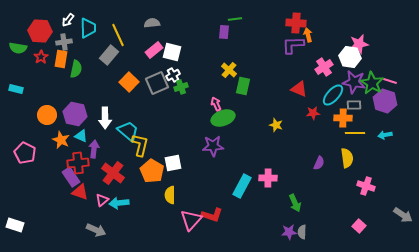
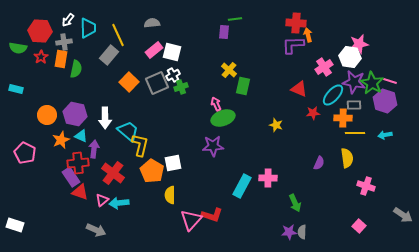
orange star at (61, 140): rotated 24 degrees clockwise
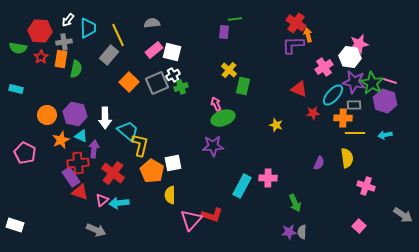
red cross at (296, 23): rotated 30 degrees clockwise
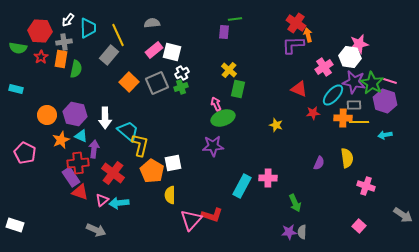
white cross at (173, 75): moved 9 px right, 2 px up
green rectangle at (243, 86): moved 5 px left, 3 px down
yellow line at (355, 133): moved 4 px right, 11 px up
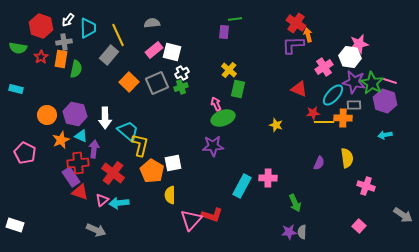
red hexagon at (40, 31): moved 1 px right, 5 px up; rotated 15 degrees clockwise
yellow line at (359, 122): moved 35 px left
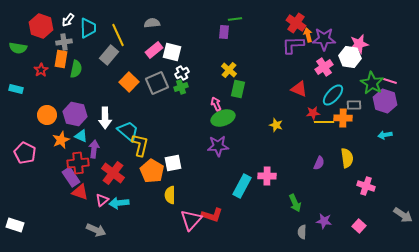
red star at (41, 57): moved 13 px down
purple star at (354, 82): moved 30 px left, 43 px up; rotated 10 degrees counterclockwise
purple star at (213, 146): moved 5 px right
pink cross at (268, 178): moved 1 px left, 2 px up
purple star at (289, 232): moved 35 px right, 11 px up; rotated 14 degrees clockwise
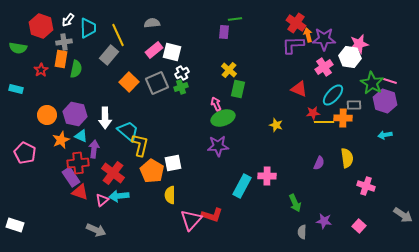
cyan arrow at (119, 203): moved 7 px up
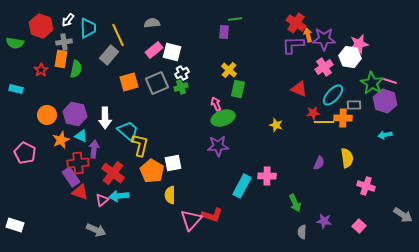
green semicircle at (18, 48): moved 3 px left, 5 px up
orange square at (129, 82): rotated 30 degrees clockwise
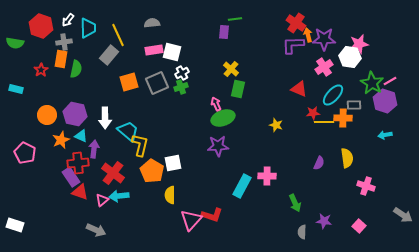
pink rectangle at (154, 50): rotated 30 degrees clockwise
yellow cross at (229, 70): moved 2 px right, 1 px up
pink line at (390, 81): rotated 48 degrees counterclockwise
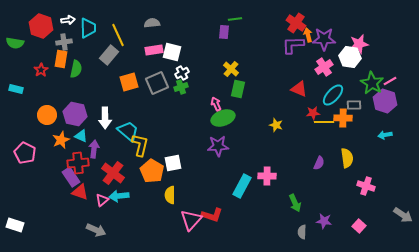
white arrow at (68, 20): rotated 136 degrees counterclockwise
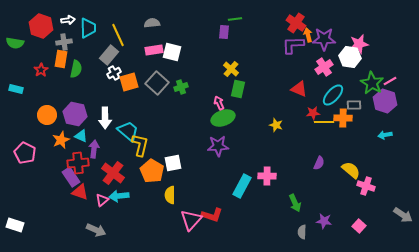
white cross at (182, 73): moved 68 px left
gray square at (157, 83): rotated 25 degrees counterclockwise
pink arrow at (216, 104): moved 3 px right, 1 px up
yellow semicircle at (347, 158): moved 4 px right, 12 px down; rotated 42 degrees counterclockwise
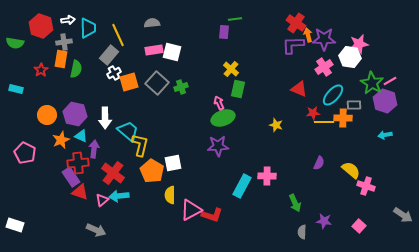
pink triangle at (191, 220): moved 10 px up; rotated 20 degrees clockwise
